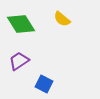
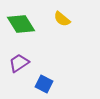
purple trapezoid: moved 2 px down
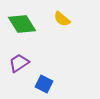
green diamond: moved 1 px right
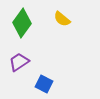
green diamond: moved 1 px up; rotated 68 degrees clockwise
purple trapezoid: moved 1 px up
